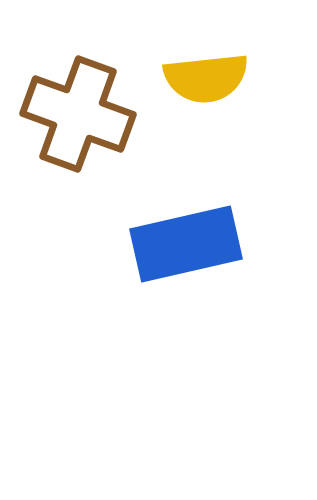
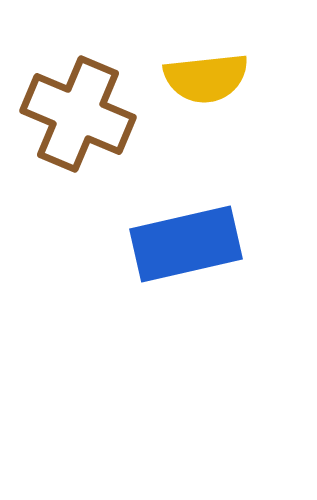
brown cross: rotated 3 degrees clockwise
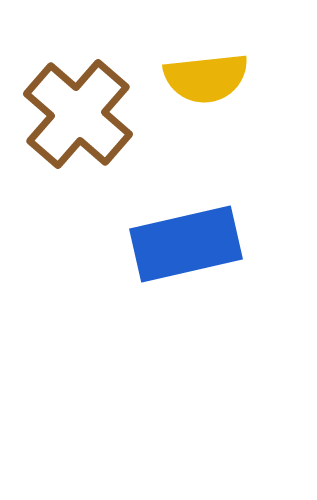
brown cross: rotated 18 degrees clockwise
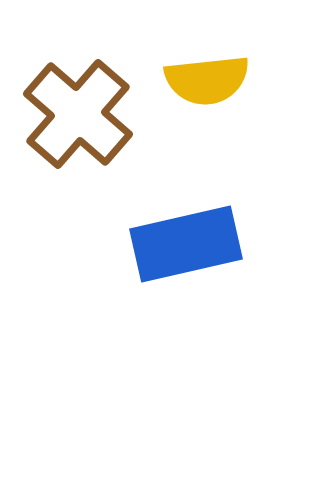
yellow semicircle: moved 1 px right, 2 px down
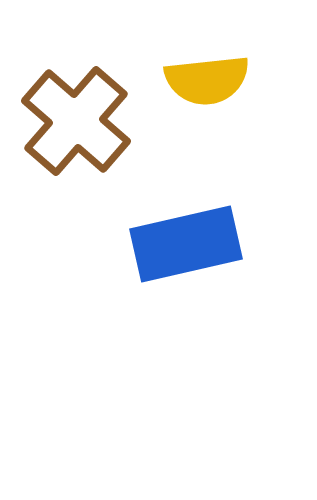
brown cross: moved 2 px left, 7 px down
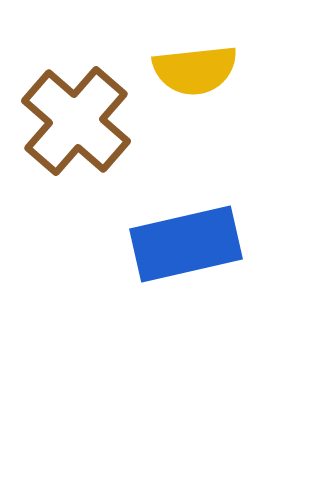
yellow semicircle: moved 12 px left, 10 px up
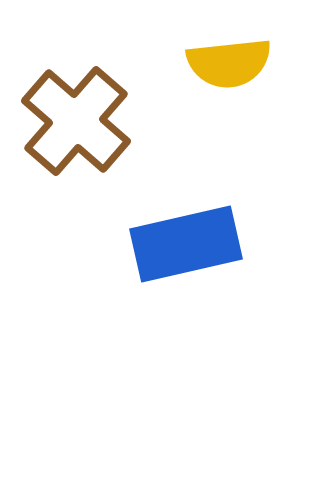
yellow semicircle: moved 34 px right, 7 px up
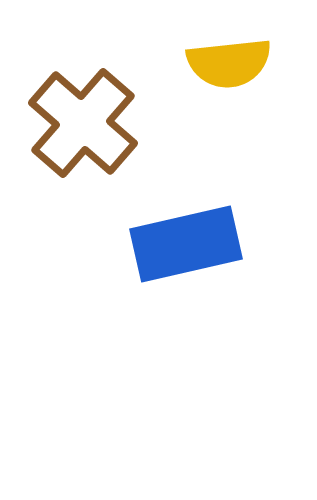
brown cross: moved 7 px right, 2 px down
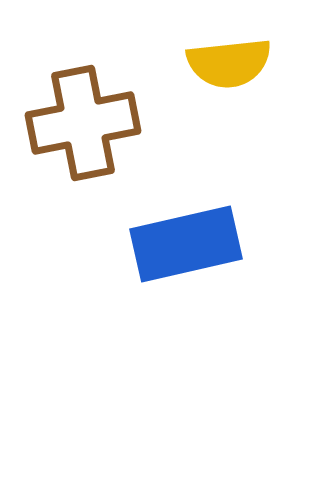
brown cross: rotated 38 degrees clockwise
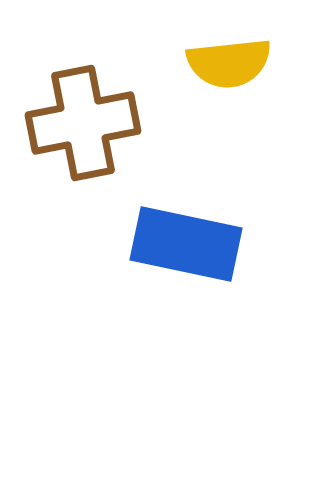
blue rectangle: rotated 25 degrees clockwise
